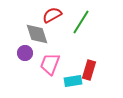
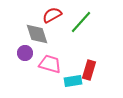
green line: rotated 10 degrees clockwise
pink trapezoid: rotated 85 degrees clockwise
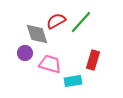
red semicircle: moved 4 px right, 6 px down
red rectangle: moved 4 px right, 10 px up
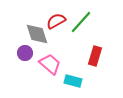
red rectangle: moved 2 px right, 4 px up
pink trapezoid: rotated 25 degrees clockwise
cyan rectangle: rotated 24 degrees clockwise
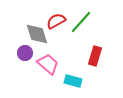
pink trapezoid: moved 2 px left
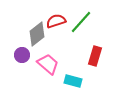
red semicircle: rotated 12 degrees clockwise
gray diamond: rotated 70 degrees clockwise
purple circle: moved 3 px left, 2 px down
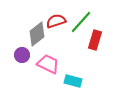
red rectangle: moved 16 px up
pink trapezoid: rotated 15 degrees counterclockwise
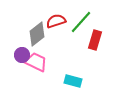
pink trapezoid: moved 12 px left, 2 px up
